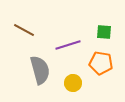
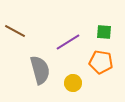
brown line: moved 9 px left, 1 px down
purple line: moved 3 px up; rotated 15 degrees counterclockwise
orange pentagon: moved 1 px up
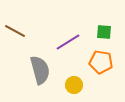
yellow circle: moved 1 px right, 2 px down
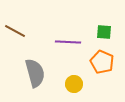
purple line: rotated 35 degrees clockwise
orange pentagon: moved 1 px right; rotated 15 degrees clockwise
gray semicircle: moved 5 px left, 3 px down
yellow circle: moved 1 px up
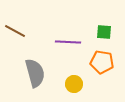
orange pentagon: rotated 15 degrees counterclockwise
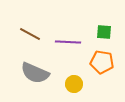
brown line: moved 15 px right, 3 px down
gray semicircle: rotated 128 degrees clockwise
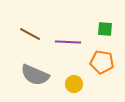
green square: moved 1 px right, 3 px up
gray semicircle: moved 2 px down
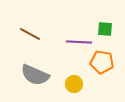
purple line: moved 11 px right
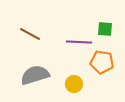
gray semicircle: rotated 140 degrees clockwise
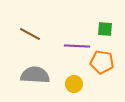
purple line: moved 2 px left, 4 px down
gray semicircle: rotated 20 degrees clockwise
